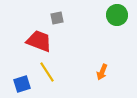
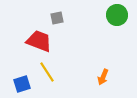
orange arrow: moved 1 px right, 5 px down
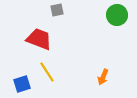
gray square: moved 8 px up
red trapezoid: moved 2 px up
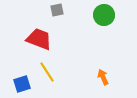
green circle: moved 13 px left
orange arrow: rotated 133 degrees clockwise
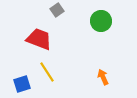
gray square: rotated 24 degrees counterclockwise
green circle: moved 3 px left, 6 px down
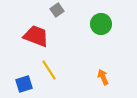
green circle: moved 3 px down
red trapezoid: moved 3 px left, 3 px up
yellow line: moved 2 px right, 2 px up
blue square: moved 2 px right
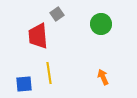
gray square: moved 4 px down
red trapezoid: moved 2 px right; rotated 116 degrees counterclockwise
yellow line: moved 3 px down; rotated 25 degrees clockwise
blue square: rotated 12 degrees clockwise
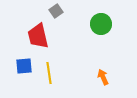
gray square: moved 1 px left, 3 px up
red trapezoid: rotated 8 degrees counterclockwise
blue square: moved 18 px up
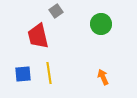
blue square: moved 1 px left, 8 px down
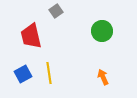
green circle: moved 1 px right, 7 px down
red trapezoid: moved 7 px left
blue square: rotated 24 degrees counterclockwise
